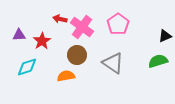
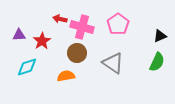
pink cross: rotated 20 degrees counterclockwise
black triangle: moved 5 px left
brown circle: moved 2 px up
green semicircle: moved 1 px left, 1 px down; rotated 132 degrees clockwise
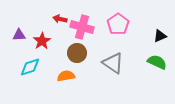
green semicircle: rotated 90 degrees counterclockwise
cyan diamond: moved 3 px right
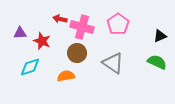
purple triangle: moved 1 px right, 2 px up
red star: rotated 18 degrees counterclockwise
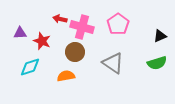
brown circle: moved 2 px left, 1 px up
green semicircle: moved 1 px down; rotated 138 degrees clockwise
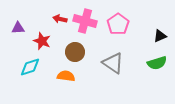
pink cross: moved 3 px right, 6 px up
purple triangle: moved 2 px left, 5 px up
orange semicircle: rotated 18 degrees clockwise
